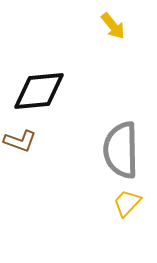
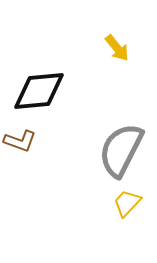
yellow arrow: moved 4 px right, 22 px down
gray semicircle: rotated 28 degrees clockwise
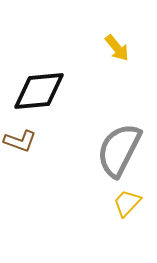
gray semicircle: moved 2 px left
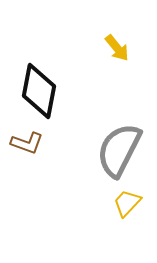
black diamond: rotated 74 degrees counterclockwise
brown L-shape: moved 7 px right, 2 px down
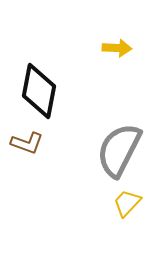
yellow arrow: rotated 48 degrees counterclockwise
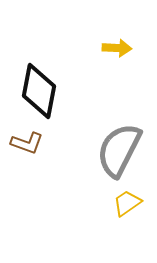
yellow trapezoid: rotated 12 degrees clockwise
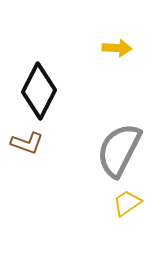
black diamond: rotated 16 degrees clockwise
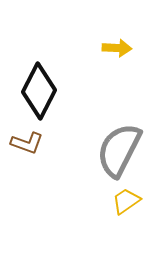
yellow trapezoid: moved 1 px left, 2 px up
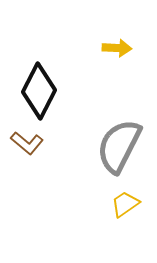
brown L-shape: rotated 20 degrees clockwise
gray semicircle: moved 4 px up
yellow trapezoid: moved 1 px left, 3 px down
